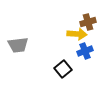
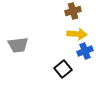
brown cross: moved 15 px left, 11 px up
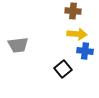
brown cross: rotated 21 degrees clockwise
blue cross: rotated 28 degrees clockwise
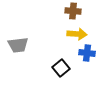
blue cross: moved 2 px right, 2 px down
black square: moved 2 px left, 1 px up
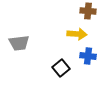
brown cross: moved 15 px right
gray trapezoid: moved 1 px right, 2 px up
blue cross: moved 1 px right, 3 px down
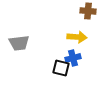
yellow arrow: moved 3 px down
blue cross: moved 15 px left, 2 px down; rotated 21 degrees counterclockwise
black square: rotated 36 degrees counterclockwise
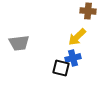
yellow arrow: rotated 132 degrees clockwise
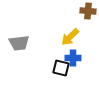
yellow arrow: moved 7 px left
blue cross: rotated 14 degrees clockwise
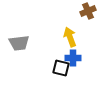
brown cross: rotated 28 degrees counterclockwise
yellow arrow: rotated 114 degrees clockwise
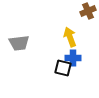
black square: moved 2 px right
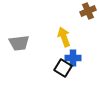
yellow arrow: moved 6 px left
black square: rotated 18 degrees clockwise
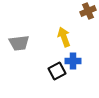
blue cross: moved 3 px down
black square: moved 6 px left, 3 px down; rotated 30 degrees clockwise
